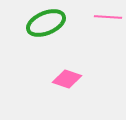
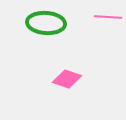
green ellipse: rotated 27 degrees clockwise
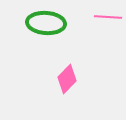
pink diamond: rotated 64 degrees counterclockwise
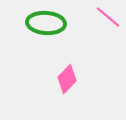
pink line: rotated 36 degrees clockwise
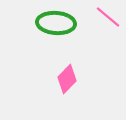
green ellipse: moved 10 px right
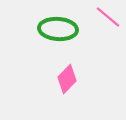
green ellipse: moved 2 px right, 6 px down
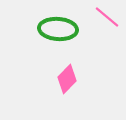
pink line: moved 1 px left
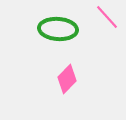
pink line: rotated 8 degrees clockwise
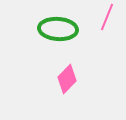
pink line: rotated 64 degrees clockwise
